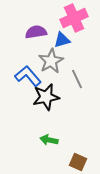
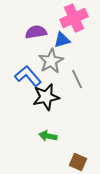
green arrow: moved 1 px left, 4 px up
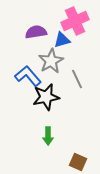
pink cross: moved 1 px right, 3 px down
green arrow: rotated 102 degrees counterclockwise
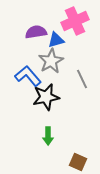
blue triangle: moved 6 px left
gray line: moved 5 px right
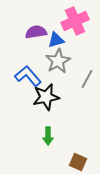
gray star: moved 7 px right
gray line: moved 5 px right; rotated 54 degrees clockwise
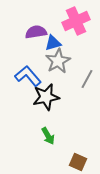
pink cross: moved 1 px right
blue triangle: moved 3 px left, 3 px down
green arrow: rotated 30 degrees counterclockwise
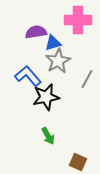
pink cross: moved 2 px right, 1 px up; rotated 24 degrees clockwise
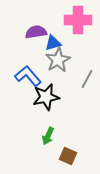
gray star: moved 1 px up
green arrow: rotated 54 degrees clockwise
brown square: moved 10 px left, 6 px up
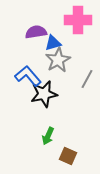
black star: moved 2 px left, 3 px up
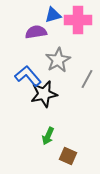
blue triangle: moved 28 px up
